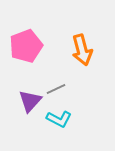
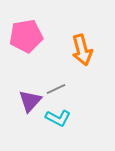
pink pentagon: moved 10 px up; rotated 12 degrees clockwise
cyan L-shape: moved 1 px left, 1 px up
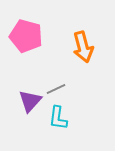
pink pentagon: rotated 24 degrees clockwise
orange arrow: moved 1 px right, 3 px up
cyan L-shape: rotated 70 degrees clockwise
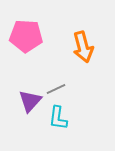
pink pentagon: rotated 12 degrees counterclockwise
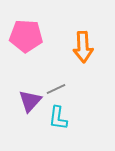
orange arrow: rotated 12 degrees clockwise
